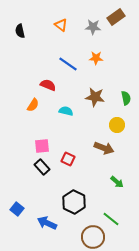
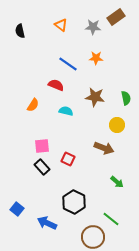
red semicircle: moved 8 px right
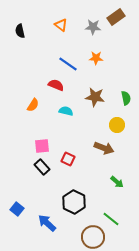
blue arrow: rotated 18 degrees clockwise
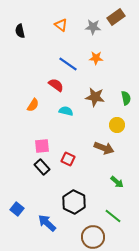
red semicircle: rotated 14 degrees clockwise
green line: moved 2 px right, 3 px up
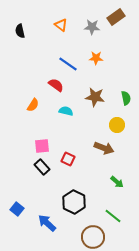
gray star: moved 1 px left
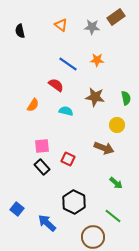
orange star: moved 1 px right, 2 px down
green arrow: moved 1 px left, 1 px down
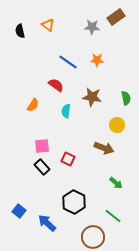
orange triangle: moved 13 px left
blue line: moved 2 px up
brown star: moved 3 px left
cyan semicircle: rotated 96 degrees counterclockwise
blue square: moved 2 px right, 2 px down
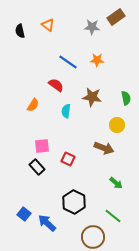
black rectangle: moved 5 px left
blue square: moved 5 px right, 3 px down
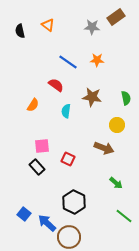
green line: moved 11 px right
brown circle: moved 24 px left
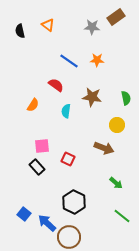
blue line: moved 1 px right, 1 px up
green line: moved 2 px left
